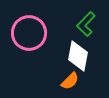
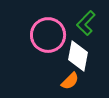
green L-shape: moved 1 px up
pink circle: moved 19 px right, 2 px down
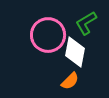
green L-shape: rotated 15 degrees clockwise
white diamond: moved 3 px left, 4 px up
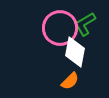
green L-shape: moved 1 px left, 1 px down
pink circle: moved 12 px right, 7 px up
